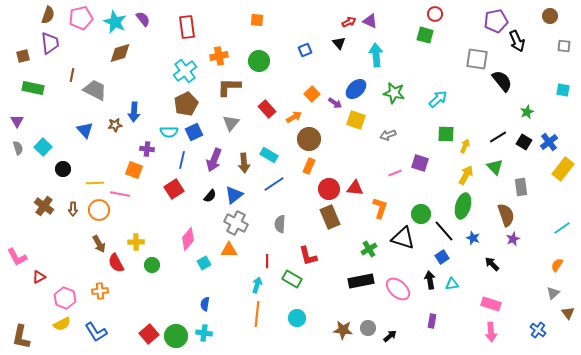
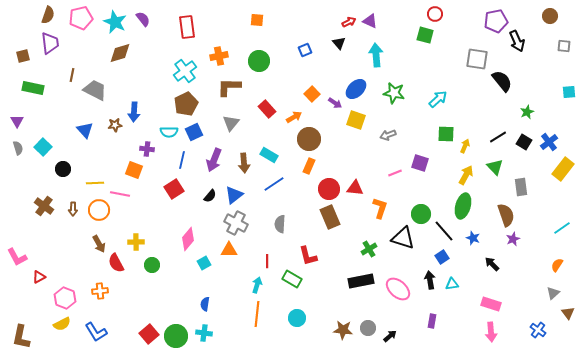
cyan square at (563, 90): moved 6 px right, 2 px down; rotated 16 degrees counterclockwise
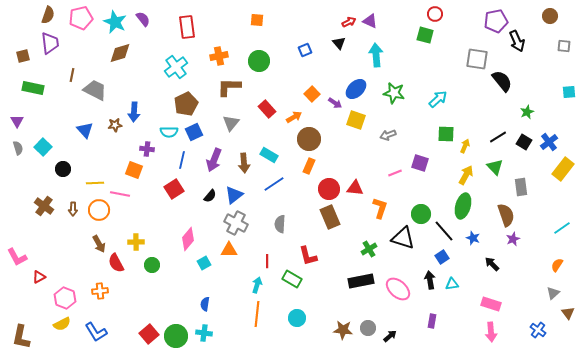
cyan cross at (185, 71): moved 9 px left, 4 px up
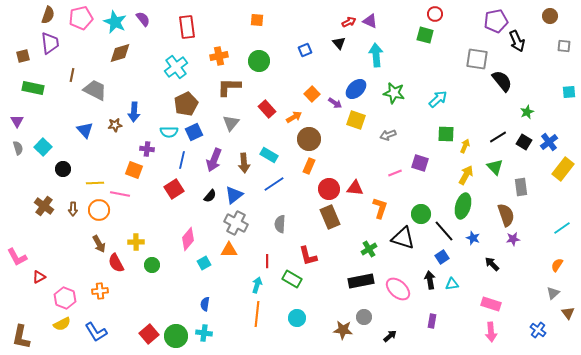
purple star at (513, 239): rotated 16 degrees clockwise
gray circle at (368, 328): moved 4 px left, 11 px up
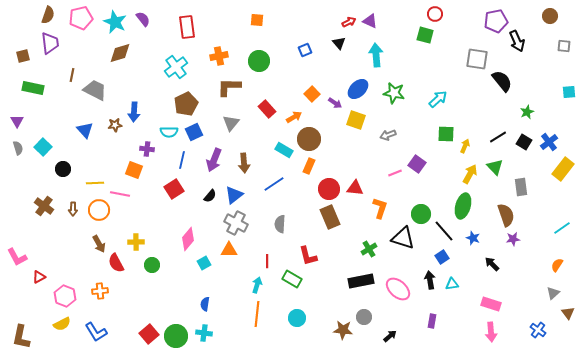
blue ellipse at (356, 89): moved 2 px right
cyan rectangle at (269, 155): moved 15 px right, 5 px up
purple square at (420, 163): moved 3 px left, 1 px down; rotated 18 degrees clockwise
yellow arrow at (466, 175): moved 4 px right, 1 px up
pink hexagon at (65, 298): moved 2 px up
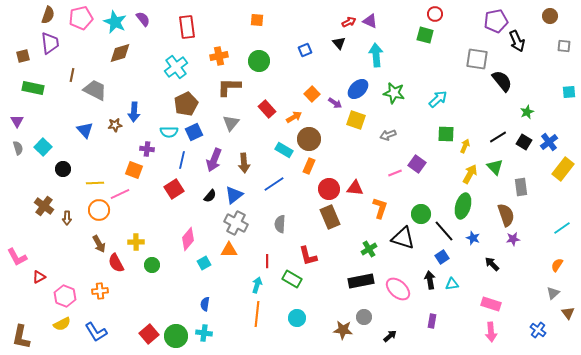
pink line at (120, 194): rotated 36 degrees counterclockwise
brown arrow at (73, 209): moved 6 px left, 9 px down
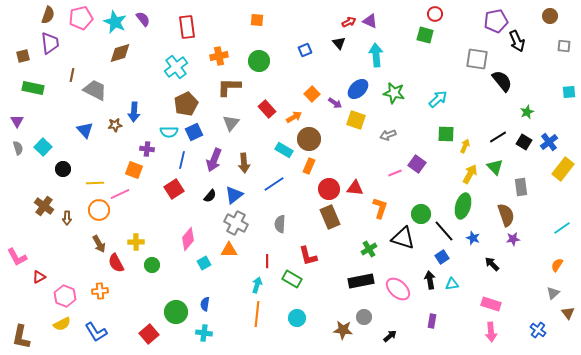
green circle at (176, 336): moved 24 px up
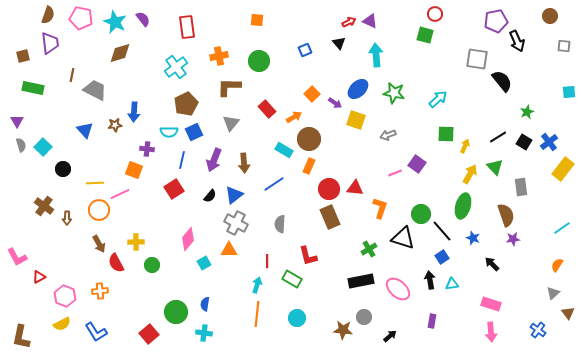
pink pentagon at (81, 18): rotated 25 degrees clockwise
gray semicircle at (18, 148): moved 3 px right, 3 px up
black line at (444, 231): moved 2 px left
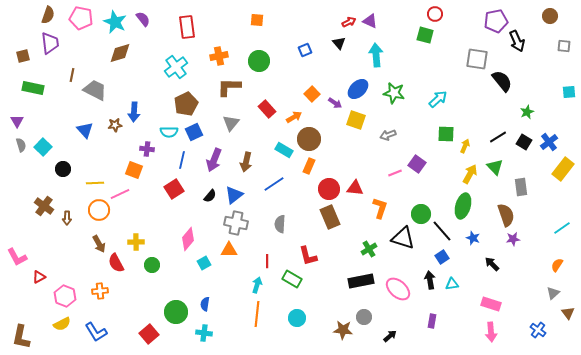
brown arrow at (244, 163): moved 2 px right, 1 px up; rotated 18 degrees clockwise
gray cross at (236, 223): rotated 15 degrees counterclockwise
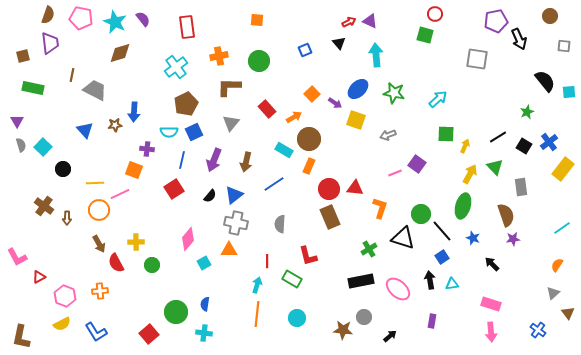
black arrow at (517, 41): moved 2 px right, 2 px up
black semicircle at (502, 81): moved 43 px right
black square at (524, 142): moved 4 px down
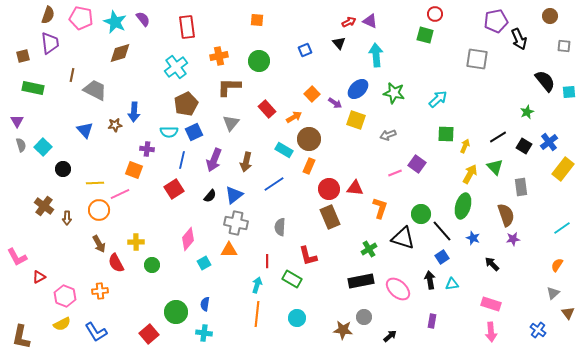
gray semicircle at (280, 224): moved 3 px down
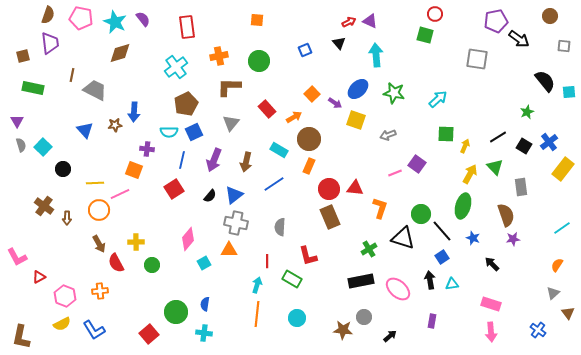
black arrow at (519, 39): rotated 30 degrees counterclockwise
cyan rectangle at (284, 150): moved 5 px left
blue L-shape at (96, 332): moved 2 px left, 2 px up
